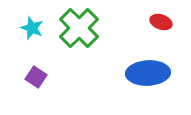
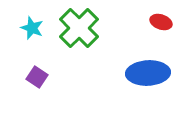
purple square: moved 1 px right
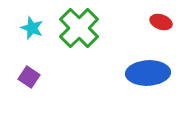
purple square: moved 8 px left
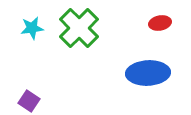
red ellipse: moved 1 px left, 1 px down; rotated 30 degrees counterclockwise
cyan star: rotated 30 degrees counterclockwise
purple square: moved 24 px down
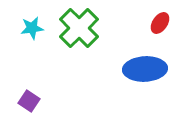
red ellipse: rotated 45 degrees counterclockwise
blue ellipse: moved 3 px left, 4 px up
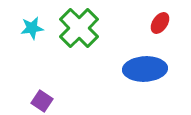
purple square: moved 13 px right
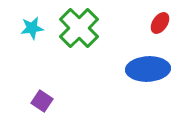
blue ellipse: moved 3 px right
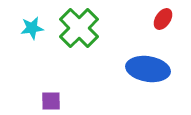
red ellipse: moved 3 px right, 4 px up
blue ellipse: rotated 12 degrees clockwise
purple square: moved 9 px right; rotated 35 degrees counterclockwise
